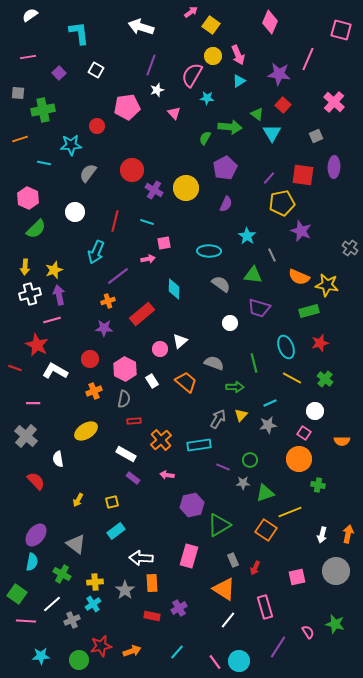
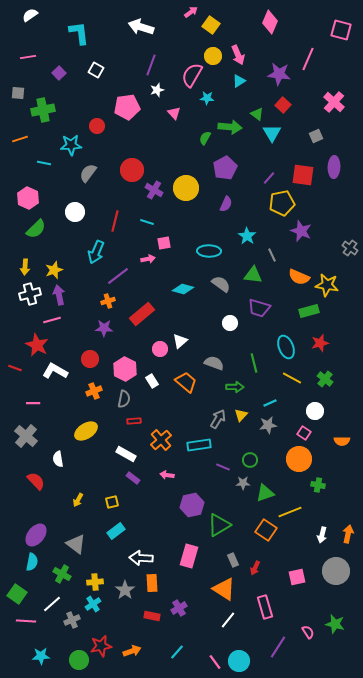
cyan diamond at (174, 289): moved 9 px right; rotated 75 degrees counterclockwise
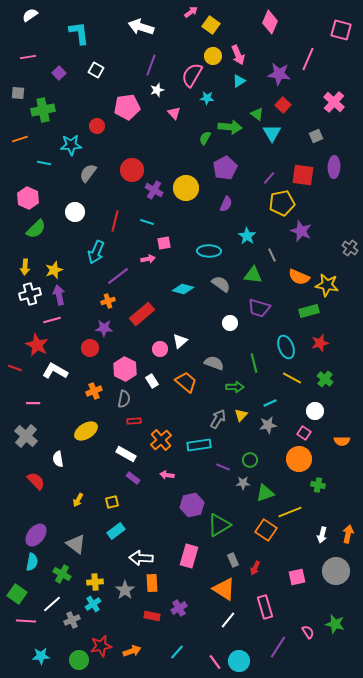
red circle at (90, 359): moved 11 px up
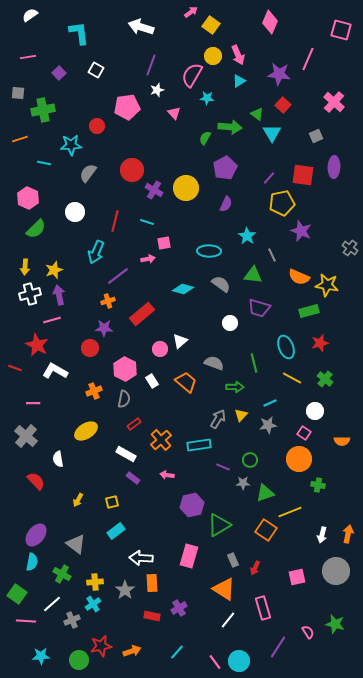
red rectangle at (134, 421): moved 3 px down; rotated 32 degrees counterclockwise
pink rectangle at (265, 607): moved 2 px left, 1 px down
